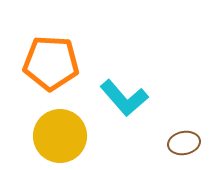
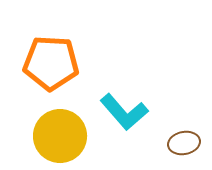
cyan L-shape: moved 14 px down
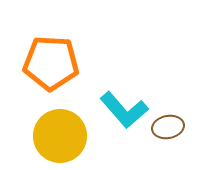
cyan L-shape: moved 2 px up
brown ellipse: moved 16 px left, 16 px up
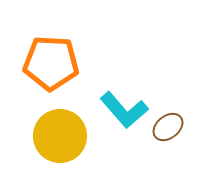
brown ellipse: rotated 28 degrees counterclockwise
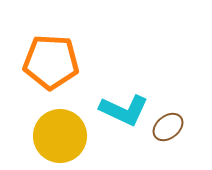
orange pentagon: moved 1 px up
cyan L-shape: rotated 24 degrees counterclockwise
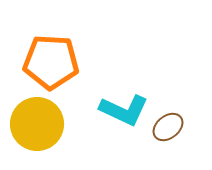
yellow circle: moved 23 px left, 12 px up
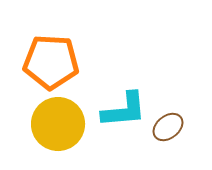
cyan L-shape: rotated 30 degrees counterclockwise
yellow circle: moved 21 px right
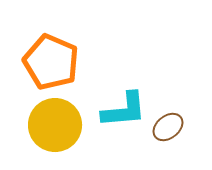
orange pentagon: rotated 20 degrees clockwise
yellow circle: moved 3 px left, 1 px down
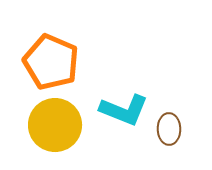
cyan L-shape: rotated 27 degrees clockwise
brown ellipse: moved 1 px right, 2 px down; rotated 52 degrees counterclockwise
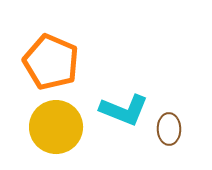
yellow circle: moved 1 px right, 2 px down
